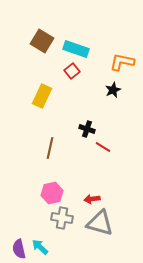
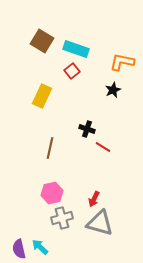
red arrow: moved 2 px right; rotated 56 degrees counterclockwise
gray cross: rotated 25 degrees counterclockwise
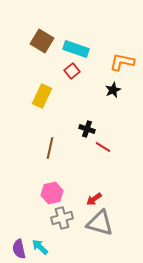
red arrow: rotated 28 degrees clockwise
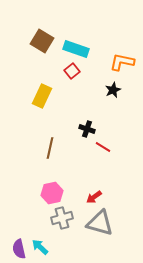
red arrow: moved 2 px up
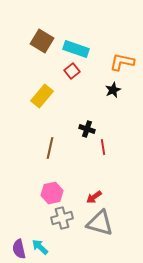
yellow rectangle: rotated 15 degrees clockwise
red line: rotated 49 degrees clockwise
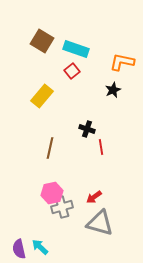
red line: moved 2 px left
gray cross: moved 11 px up
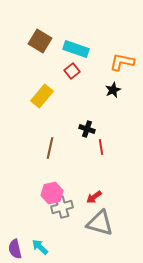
brown square: moved 2 px left
purple semicircle: moved 4 px left
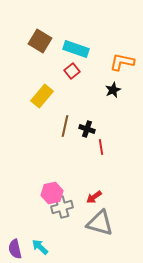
brown line: moved 15 px right, 22 px up
